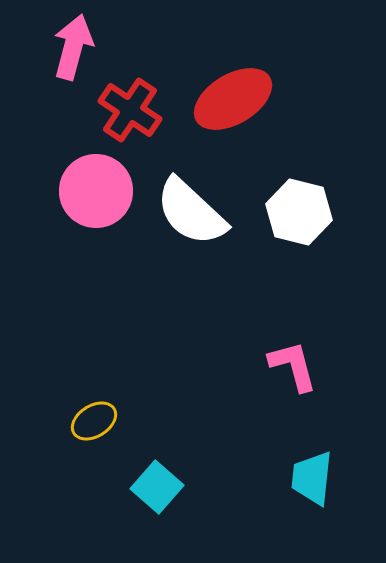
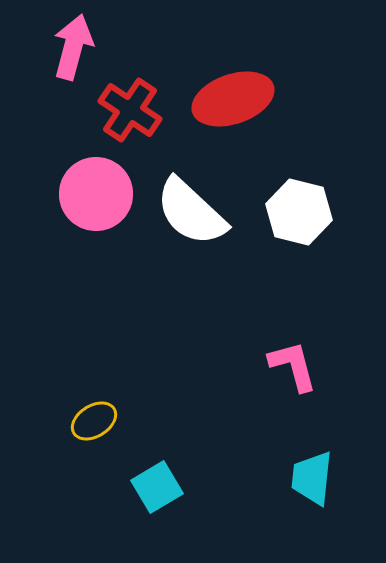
red ellipse: rotated 12 degrees clockwise
pink circle: moved 3 px down
cyan square: rotated 18 degrees clockwise
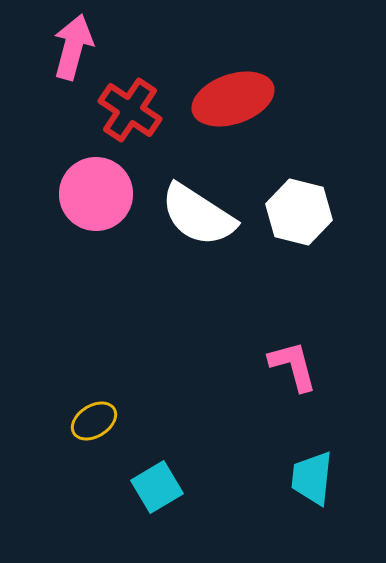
white semicircle: moved 7 px right, 3 px down; rotated 10 degrees counterclockwise
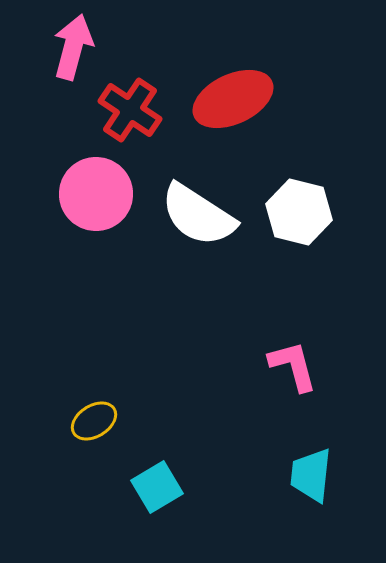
red ellipse: rotated 6 degrees counterclockwise
cyan trapezoid: moved 1 px left, 3 px up
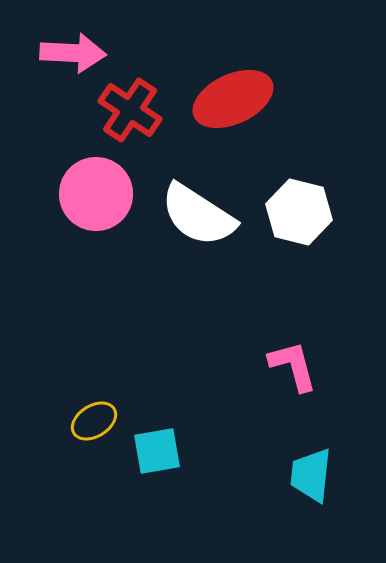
pink arrow: moved 6 px down; rotated 78 degrees clockwise
cyan square: moved 36 px up; rotated 21 degrees clockwise
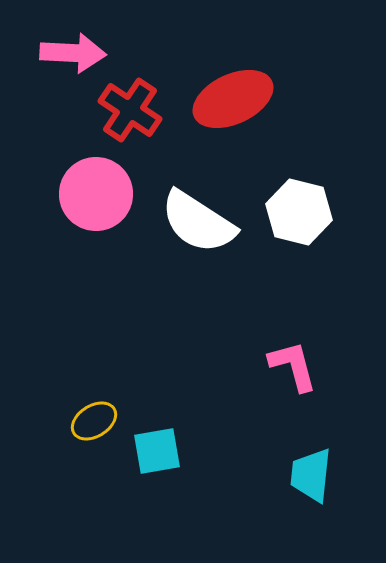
white semicircle: moved 7 px down
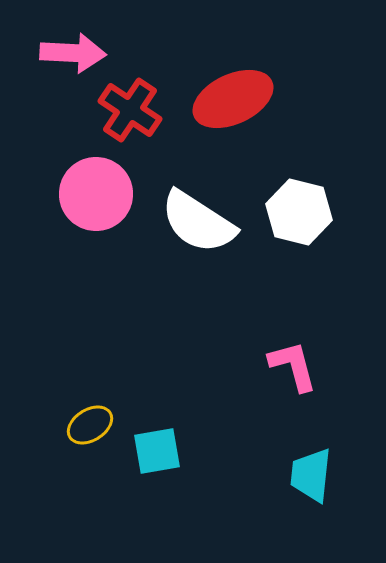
yellow ellipse: moved 4 px left, 4 px down
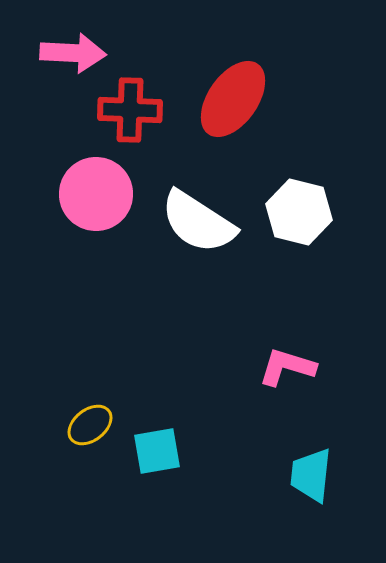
red ellipse: rotated 30 degrees counterclockwise
red cross: rotated 32 degrees counterclockwise
pink L-shape: moved 6 px left, 1 px down; rotated 58 degrees counterclockwise
yellow ellipse: rotated 6 degrees counterclockwise
